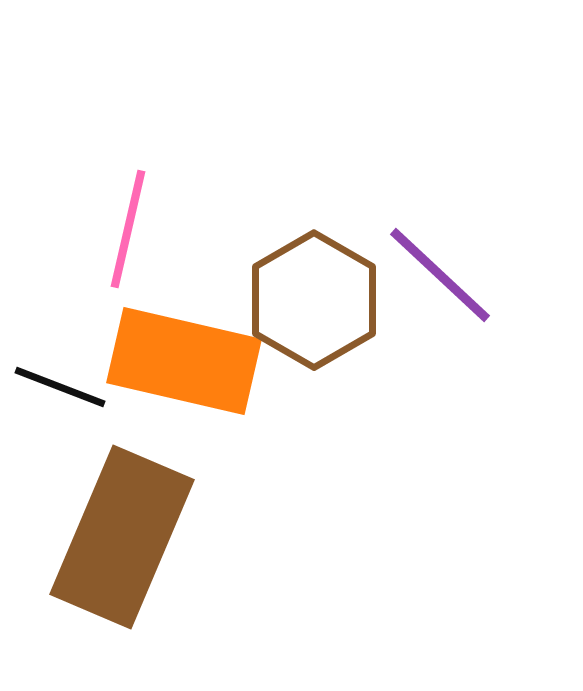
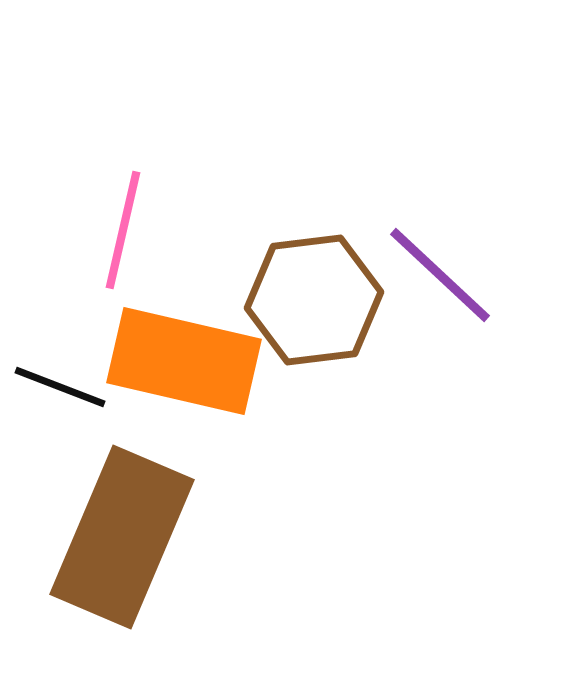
pink line: moved 5 px left, 1 px down
brown hexagon: rotated 23 degrees clockwise
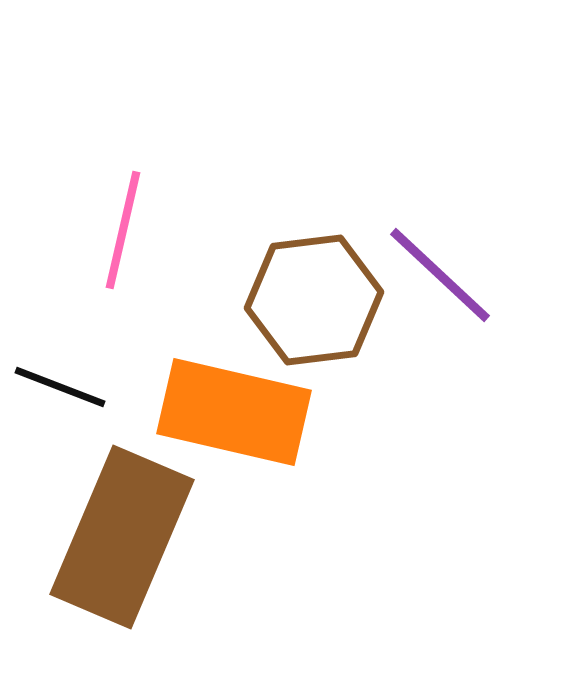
orange rectangle: moved 50 px right, 51 px down
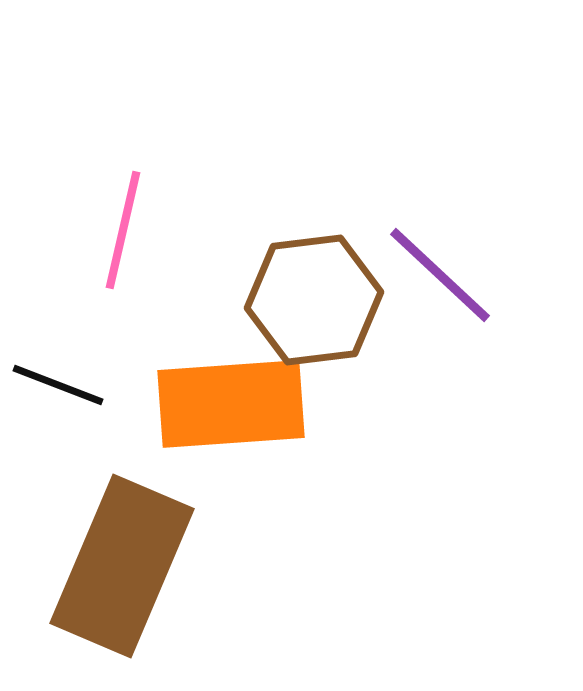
black line: moved 2 px left, 2 px up
orange rectangle: moved 3 px left, 8 px up; rotated 17 degrees counterclockwise
brown rectangle: moved 29 px down
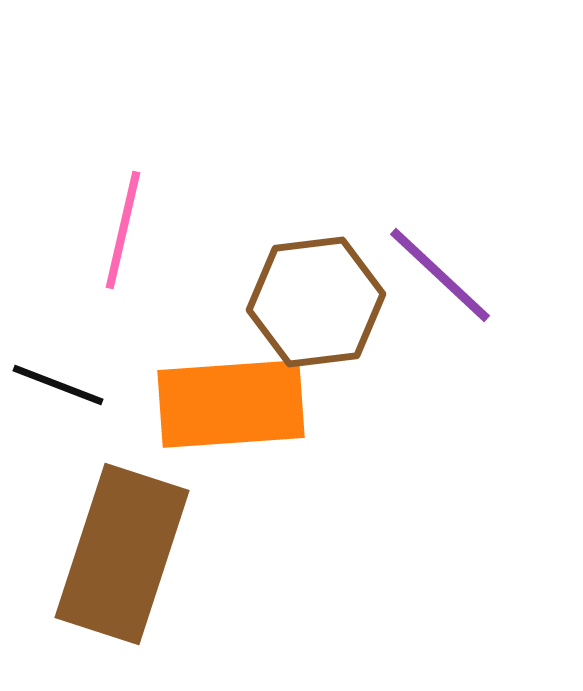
brown hexagon: moved 2 px right, 2 px down
brown rectangle: moved 12 px up; rotated 5 degrees counterclockwise
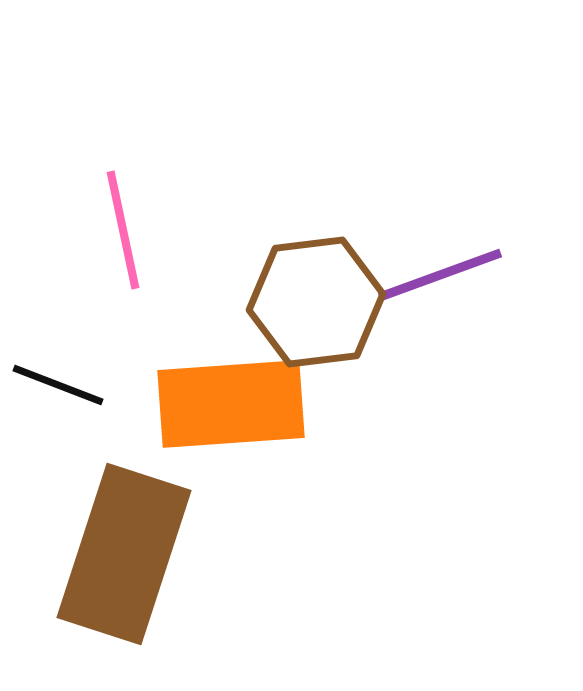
pink line: rotated 25 degrees counterclockwise
purple line: rotated 63 degrees counterclockwise
brown rectangle: moved 2 px right
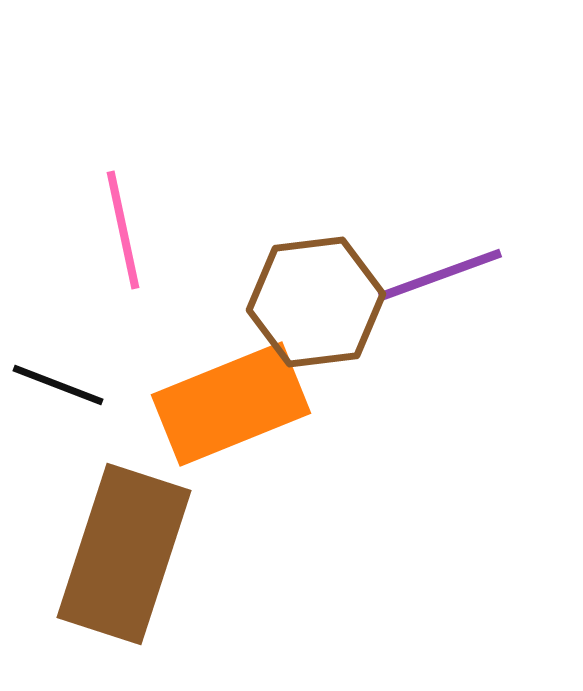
orange rectangle: rotated 18 degrees counterclockwise
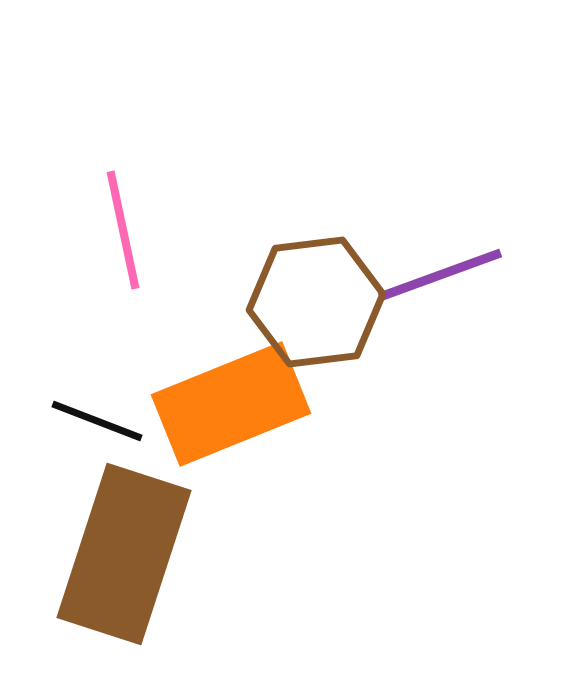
black line: moved 39 px right, 36 px down
